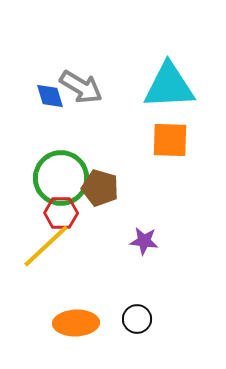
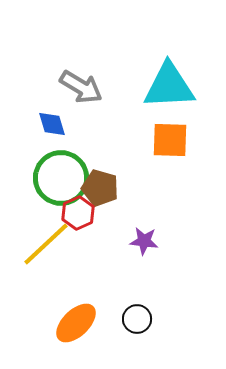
blue diamond: moved 2 px right, 28 px down
red hexagon: moved 17 px right; rotated 24 degrees counterclockwise
yellow line: moved 2 px up
orange ellipse: rotated 42 degrees counterclockwise
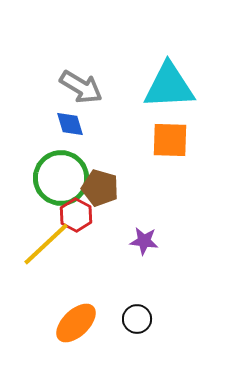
blue diamond: moved 18 px right
red hexagon: moved 2 px left, 2 px down; rotated 8 degrees counterclockwise
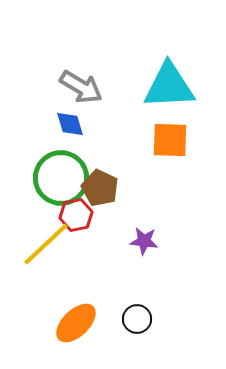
brown pentagon: rotated 9 degrees clockwise
red hexagon: rotated 20 degrees clockwise
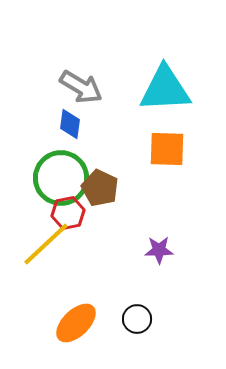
cyan triangle: moved 4 px left, 3 px down
blue diamond: rotated 24 degrees clockwise
orange square: moved 3 px left, 9 px down
red hexagon: moved 8 px left, 2 px up
purple star: moved 15 px right, 9 px down; rotated 8 degrees counterclockwise
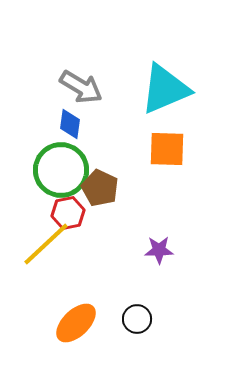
cyan triangle: rotated 20 degrees counterclockwise
green circle: moved 8 px up
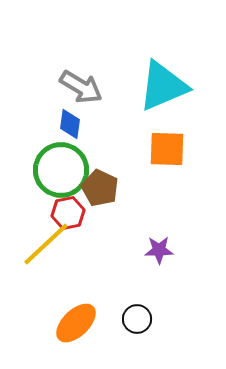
cyan triangle: moved 2 px left, 3 px up
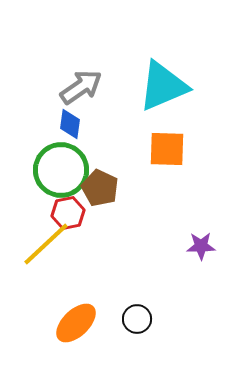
gray arrow: rotated 66 degrees counterclockwise
purple star: moved 42 px right, 4 px up
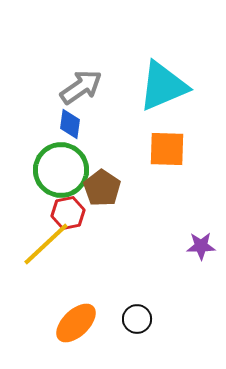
brown pentagon: moved 2 px right; rotated 9 degrees clockwise
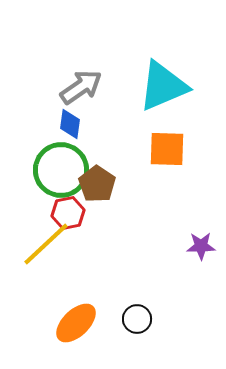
brown pentagon: moved 5 px left, 4 px up
